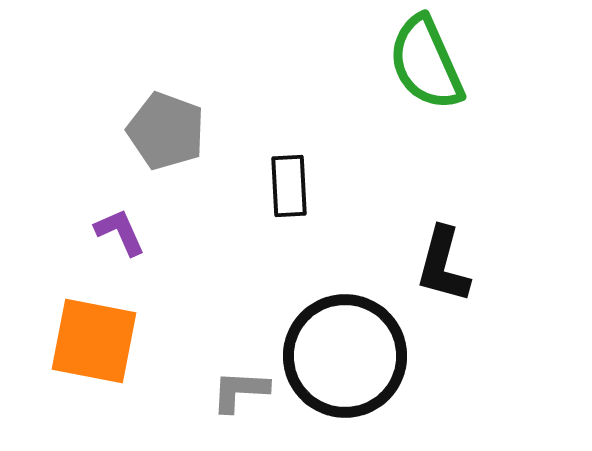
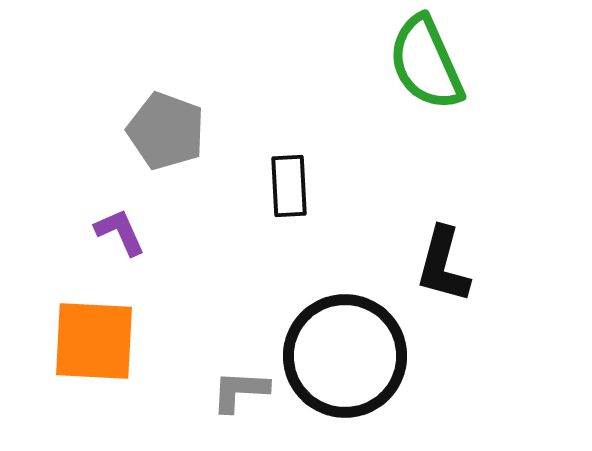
orange square: rotated 8 degrees counterclockwise
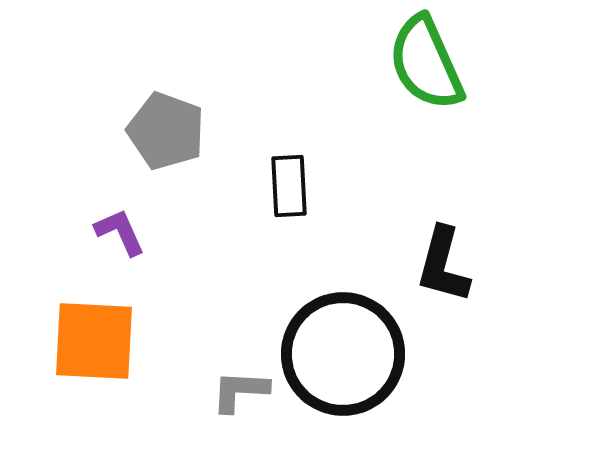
black circle: moved 2 px left, 2 px up
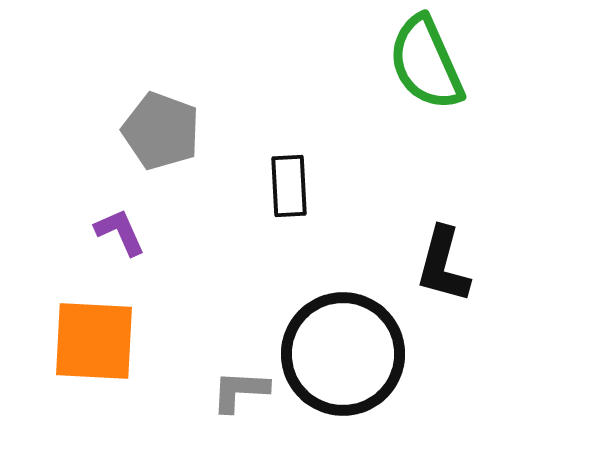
gray pentagon: moved 5 px left
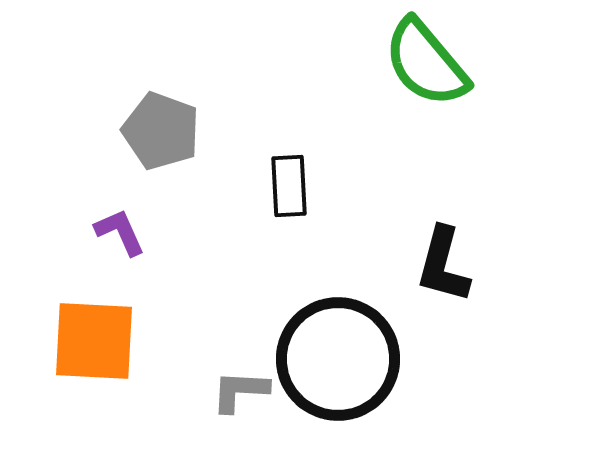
green semicircle: rotated 16 degrees counterclockwise
black circle: moved 5 px left, 5 px down
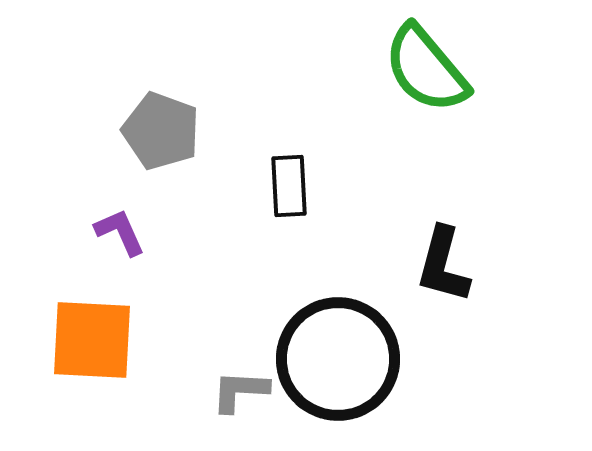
green semicircle: moved 6 px down
orange square: moved 2 px left, 1 px up
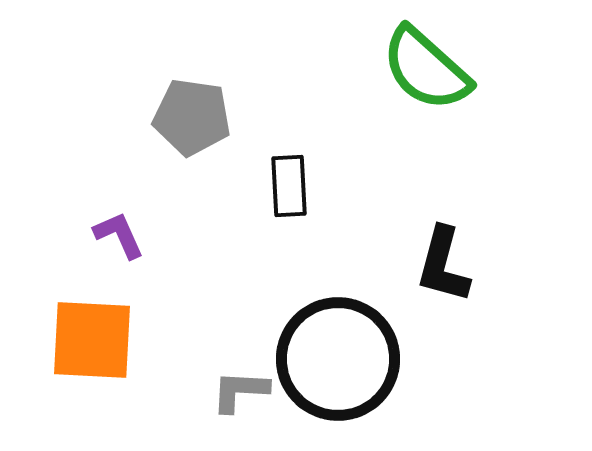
green semicircle: rotated 8 degrees counterclockwise
gray pentagon: moved 31 px right, 14 px up; rotated 12 degrees counterclockwise
purple L-shape: moved 1 px left, 3 px down
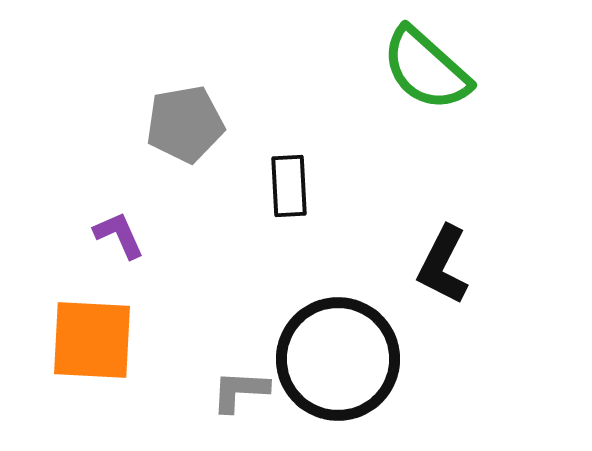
gray pentagon: moved 7 px left, 7 px down; rotated 18 degrees counterclockwise
black L-shape: rotated 12 degrees clockwise
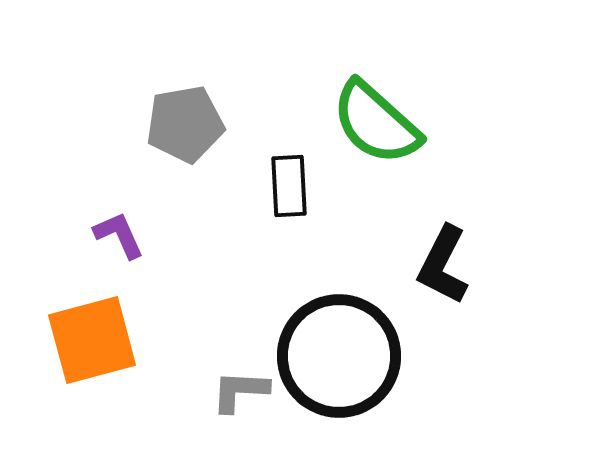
green semicircle: moved 50 px left, 54 px down
orange square: rotated 18 degrees counterclockwise
black circle: moved 1 px right, 3 px up
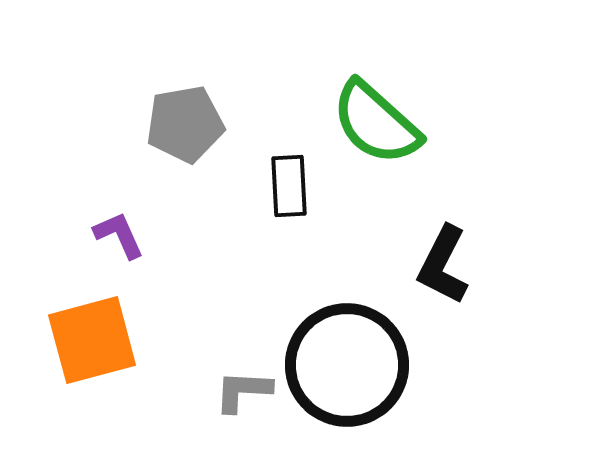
black circle: moved 8 px right, 9 px down
gray L-shape: moved 3 px right
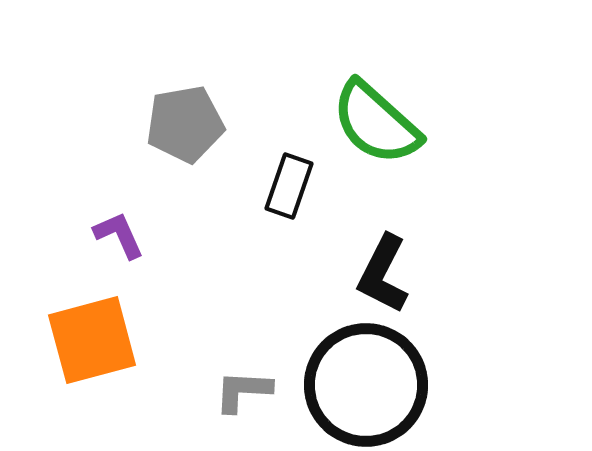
black rectangle: rotated 22 degrees clockwise
black L-shape: moved 60 px left, 9 px down
black circle: moved 19 px right, 20 px down
